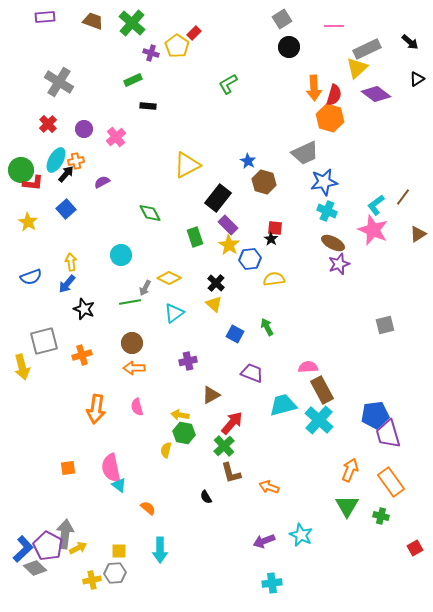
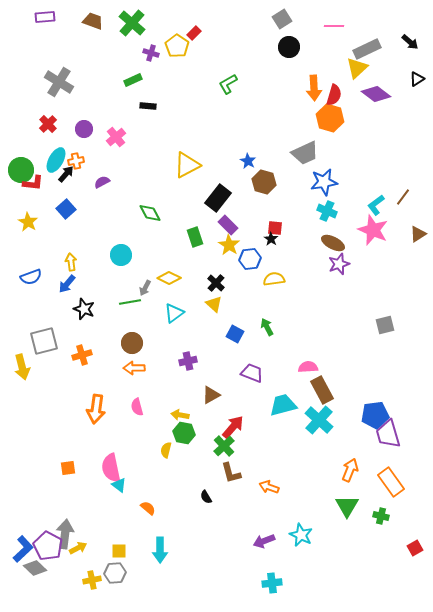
red arrow at (232, 423): moved 1 px right, 4 px down
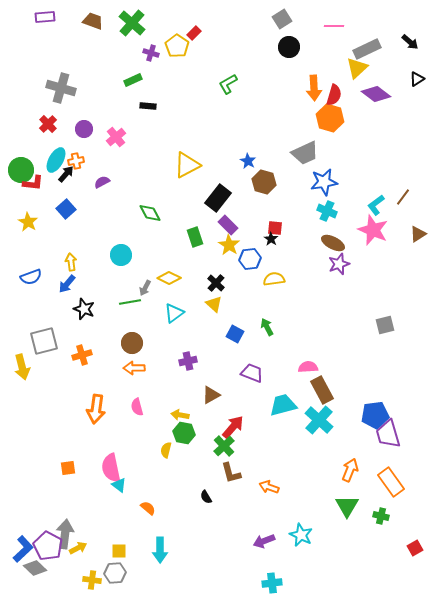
gray cross at (59, 82): moved 2 px right, 6 px down; rotated 16 degrees counterclockwise
yellow cross at (92, 580): rotated 18 degrees clockwise
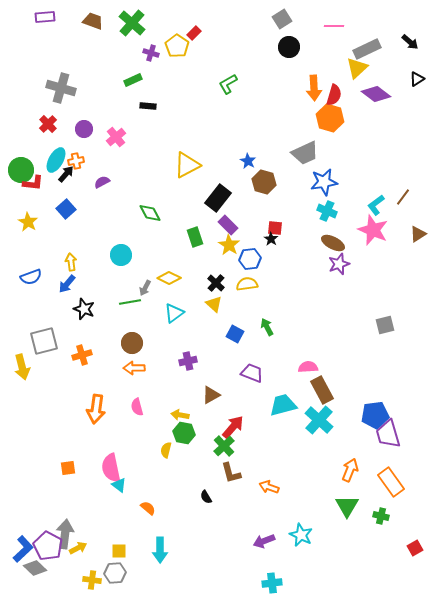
yellow semicircle at (274, 279): moved 27 px left, 5 px down
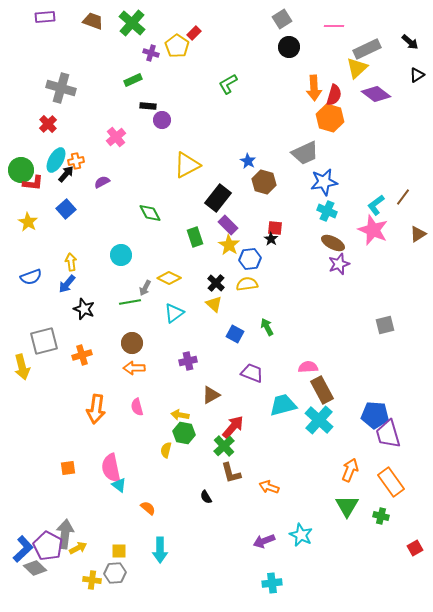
black triangle at (417, 79): moved 4 px up
purple circle at (84, 129): moved 78 px right, 9 px up
blue pentagon at (375, 415): rotated 12 degrees clockwise
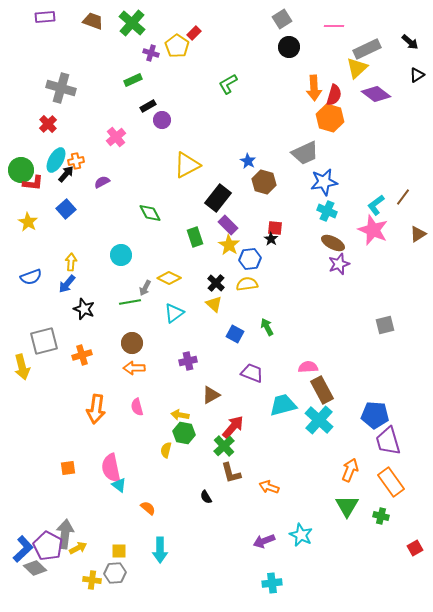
black rectangle at (148, 106): rotated 35 degrees counterclockwise
yellow arrow at (71, 262): rotated 12 degrees clockwise
purple trapezoid at (388, 434): moved 7 px down
